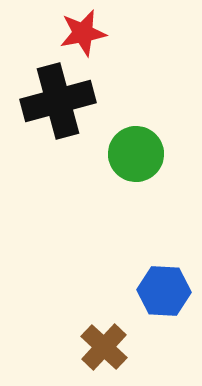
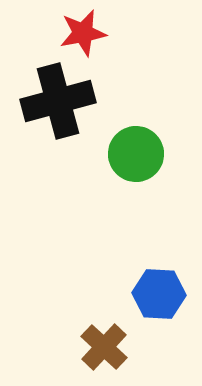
blue hexagon: moved 5 px left, 3 px down
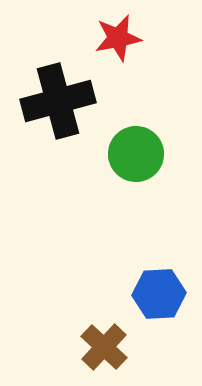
red star: moved 35 px right, 5 px down
blue hexagon: rotated 6 degrees counterclockwise
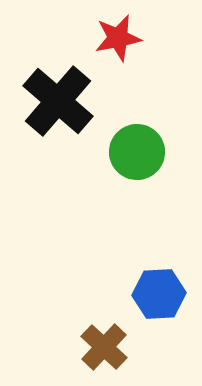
black cross: rotated 34 degrees counterclockwise
green circle: moved 1 px right, 2 px up
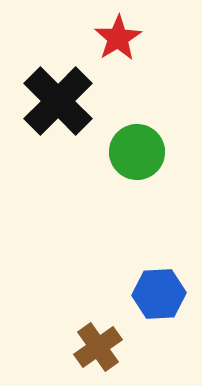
red star: rotated 21 degrees counterclockwise
black cross: rotated 4 degrees clockwise
brown cross: moved 6 px left; rotated 12 degrees clockwise
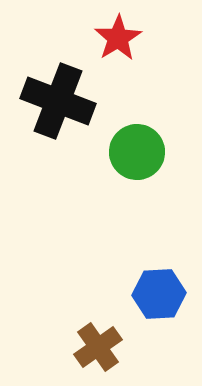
black cross: rotated 24 degrees counterclockwise
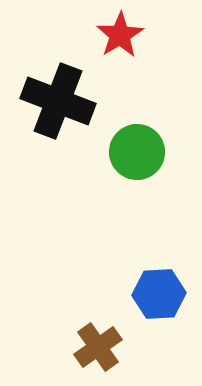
red star: moved 2 px right, 3 px up
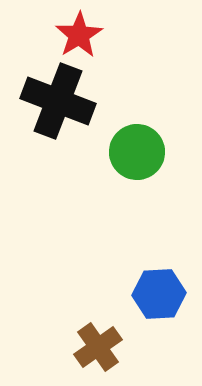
red star: moved 41 px left
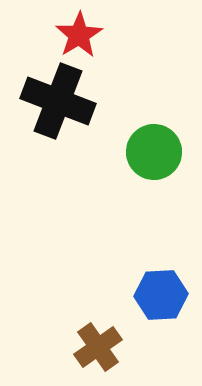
green circle: moved 17 px right
blue hexagon: moved 2 px right, 1 px down
